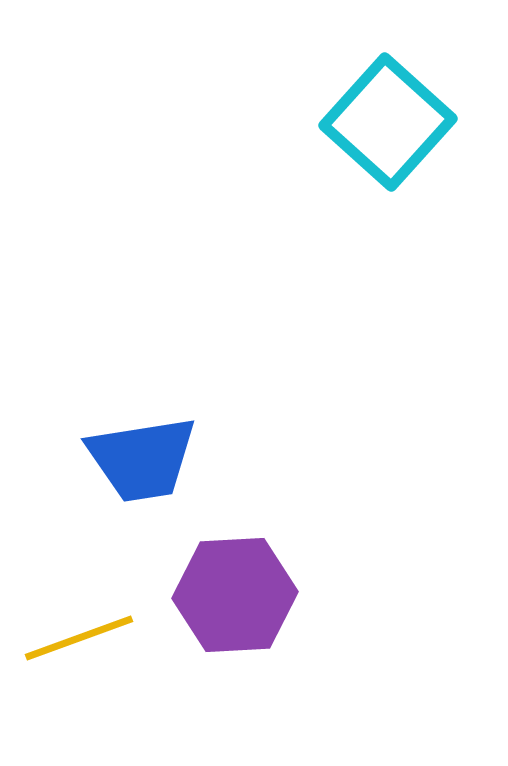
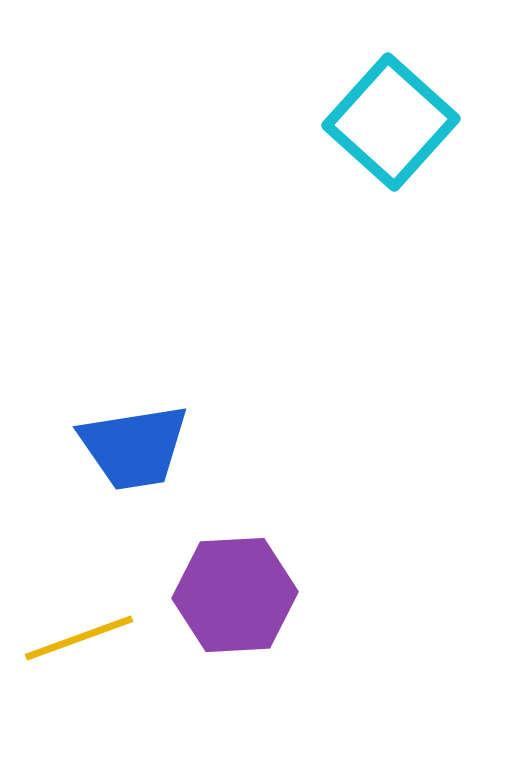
cyan square: moved 3 px right
blue trapezoid: moved 8 px left, 12 px up
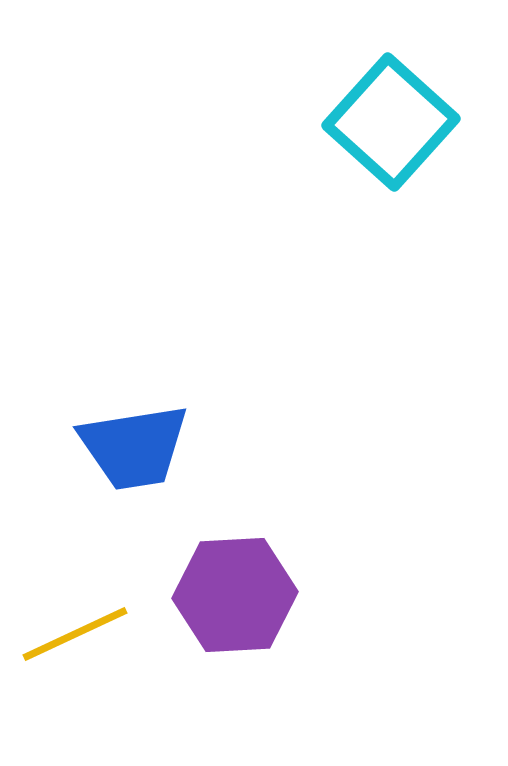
yellow line: moved 4 px left, 4 px up; rotated 5 degrees counterclockwise
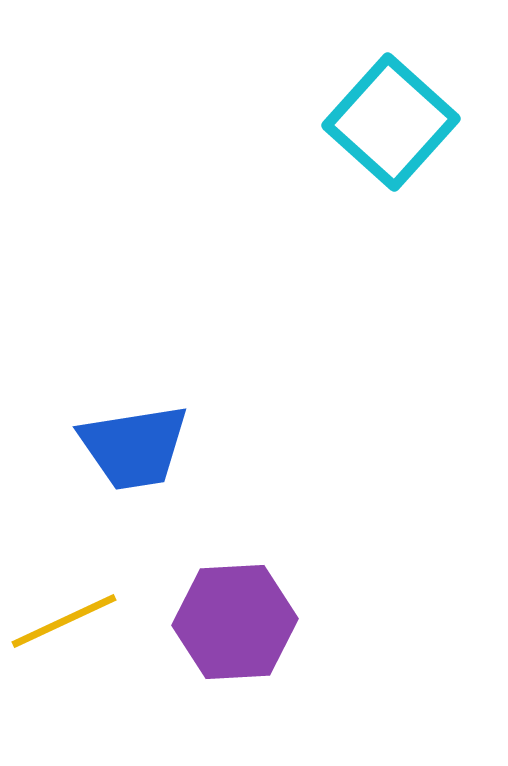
purple hexagon: moved 27 px down
yellow line: moved 11 px left, 13 px up
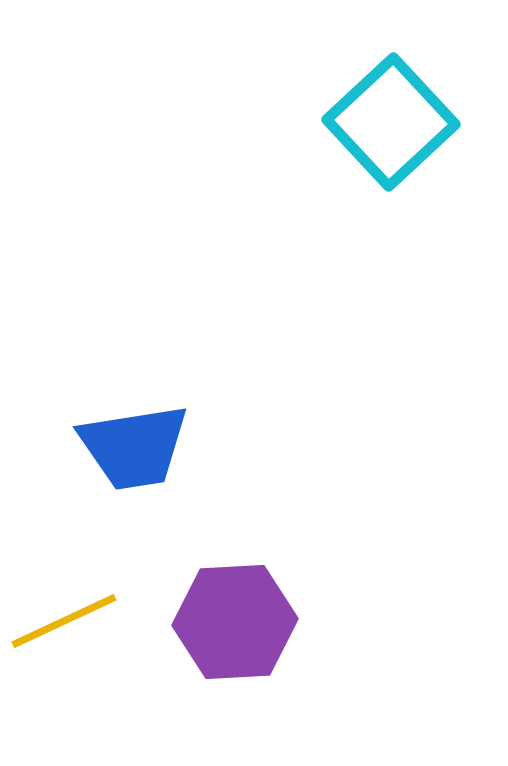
cyan square: rotated 5 degrees clockwise
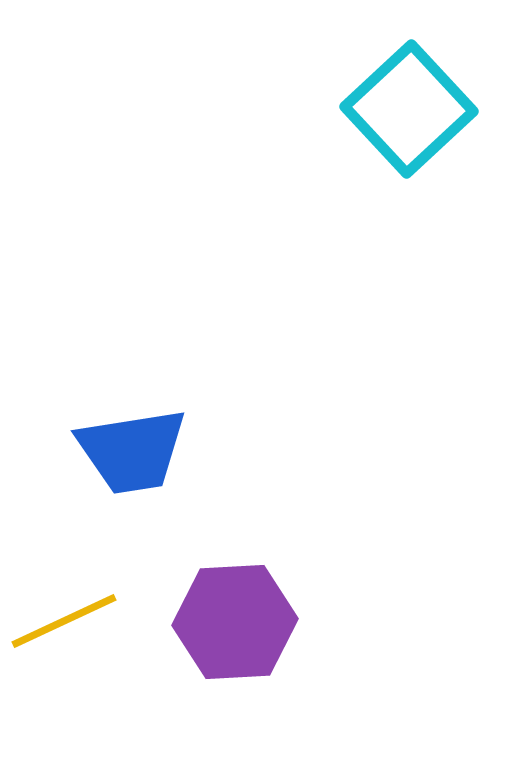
cyan square: moved 18 px right, 13 px up
blue trapezoid: moved 2 px left, 4 px down
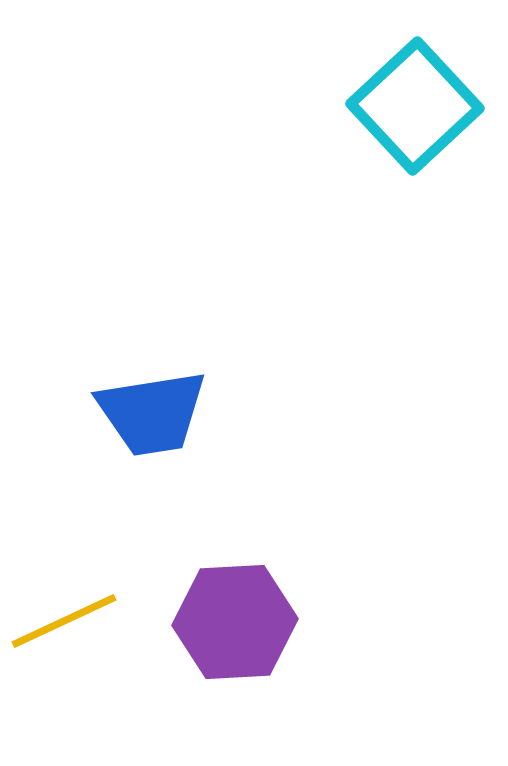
cyan square: moved 6 px right, 3 px up
blue trapezoid: moved 20 px right, 38 px up
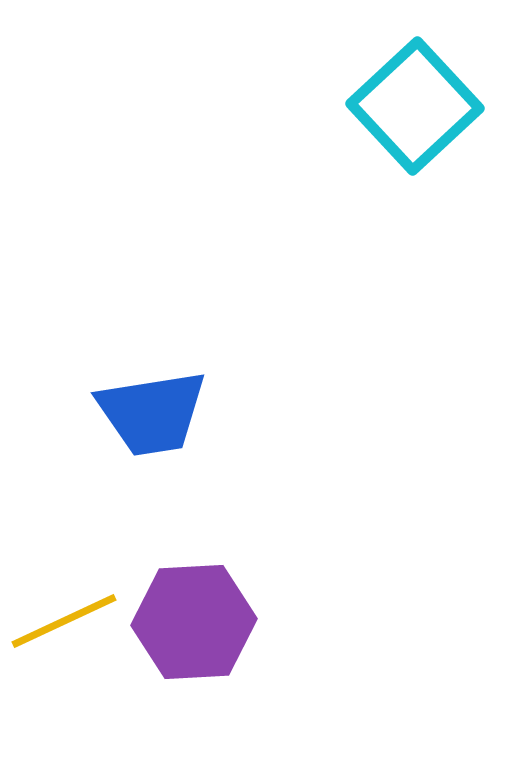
purple hexagon: moved 41 px left
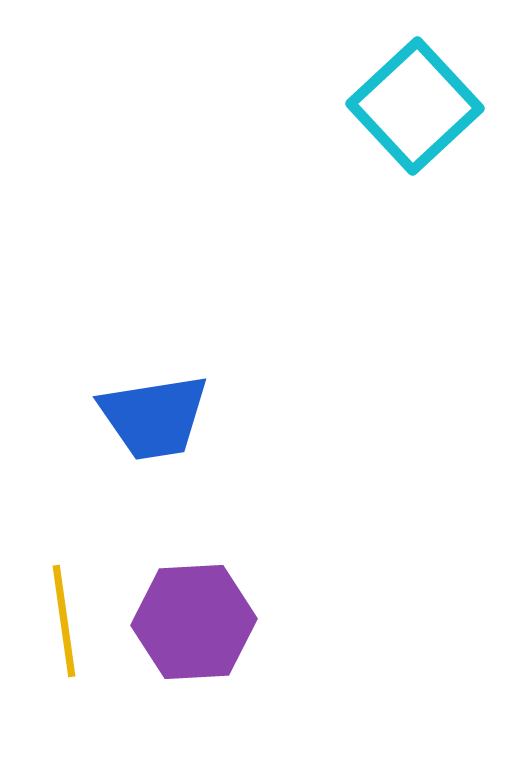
blue trapezoid: moved 2 px right, 4 px down
yellow line: rotated 73 degrees counterclockwise
